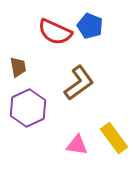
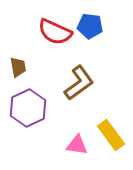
blue pentagon: rotated 15 degrees counterclockwise
yellow rectangle: moved 3 px left, 3 px up
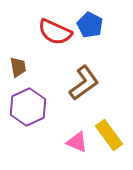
blue pentagon: moved 1 px up; rotated 20 degrees clockwise
brown L-shape: moved 5 px right
purple hexagon: moved 1 px up
yellow rectangle: moved 2 px left
pink triangle: moved 3 px up; rotated 15 degrees clockwise
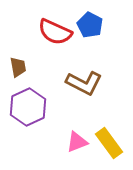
brown L-shape: rotated 63 degrees clockwise
yellow rectangle: moved 8 px down
pink triangle: rotated 45 degrees counterclockwise
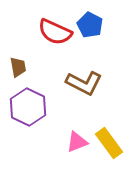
purple hexagon: rotated 9 degrees counterclockwise
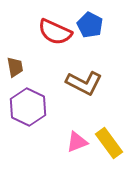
brown trapezoid: moved 3 px left
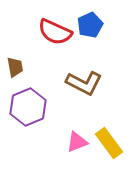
blue pentagon: rotated 20 degrees clockwise
purple hexagon: rotated 12 degrees clockwise
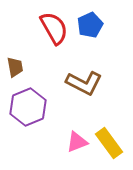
red semicircle: moved 1 px left, 4 px up; rotated 144 degrees counterclockwise
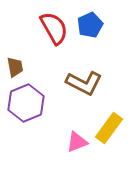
purple hexagon: moved 2 px left, 4 px up
yellow rectangle: moved 15 px up; rotated 72 degrees clockwise
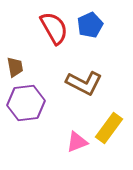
purple hexagon: rotated 15 degrees clockwise
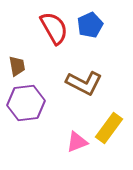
brown trapezoid: moved 2 px right, 1 px up
